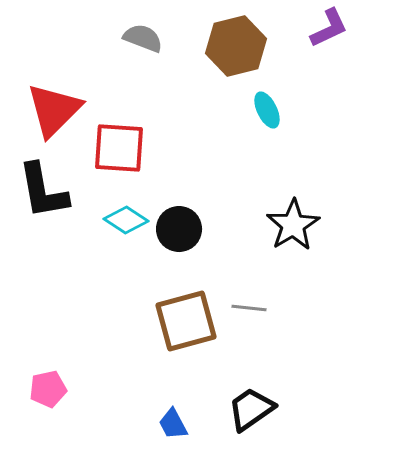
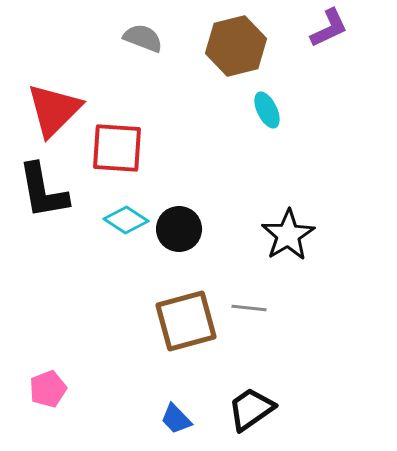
red square: moved 2 px left
black star: moved 5 px left, 10 px down
pink pentagon: rotated 9 degrees counterclockwise
blue trapezoid: moved 3 px right, 5 px up; rotated 16 degrees counterclockwise
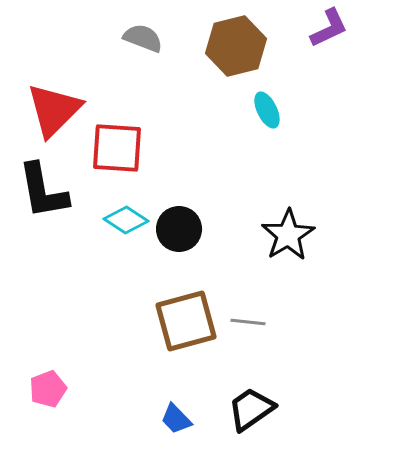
gray line: moved 1 px left, 14 px down
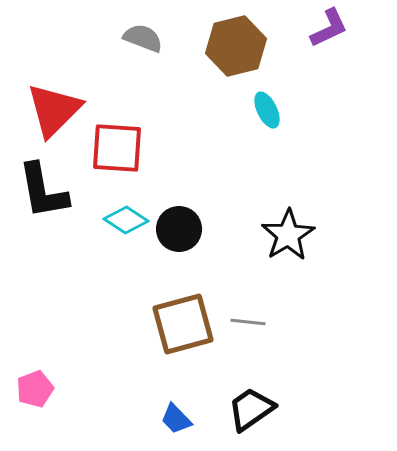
brown square: moved 3 px left, 3 px down
pink pentagon: moved 13 px left
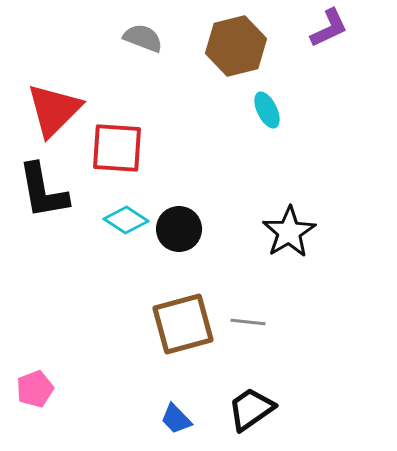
black star: moved 1 px right, 3 px up
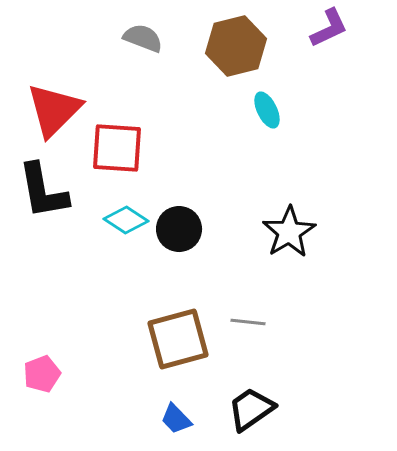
brown square: moved 5 px left, 15 px down
pink pentagon: moved 7 px right, 15 px up
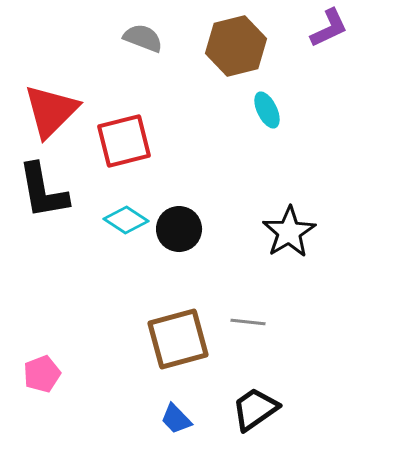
red triangle: moved 3 px left, 1 px down
red square: moved 7 px right, 7 px up; rotated 18 degrees counterclockwise
black trapezoid: moved 4 px right
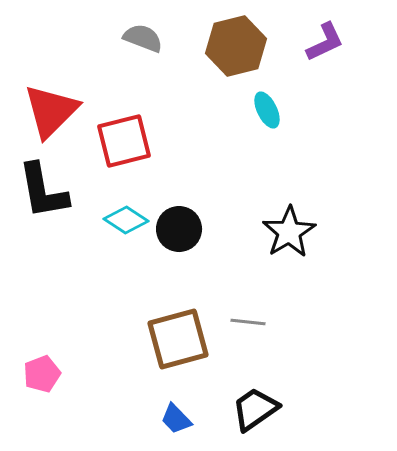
purple L-shape: moved 4 px left, 14 px down
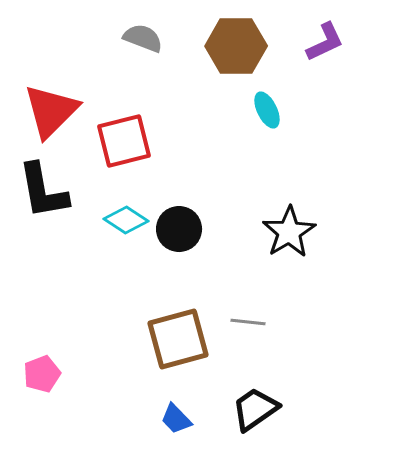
brown hexagon: rotated 14 degrees clockwise
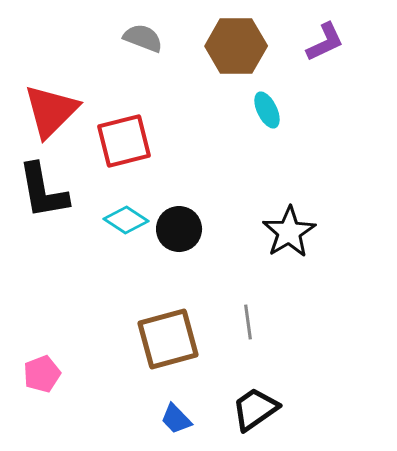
gray line: rotated 76 degrees clockwise
brown square: moved 10 px left
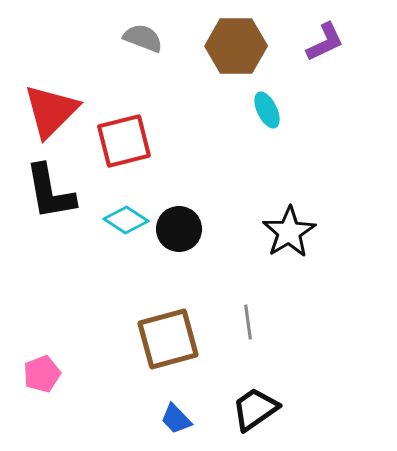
black L-shape: moved 7 px right, 1 px down
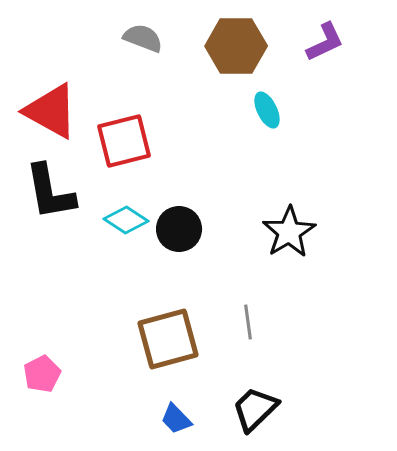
red triangle: rotated 46 degrees counterclockwise
pink pentagon: rotated 6 degrees counterclockwise
black trapezoid: rotated 9 degrees counterclockwise
